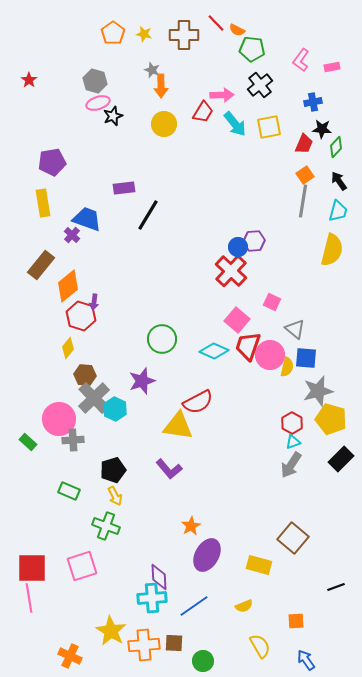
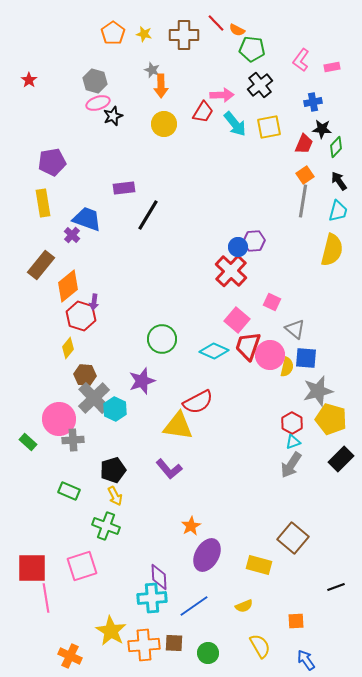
pink line at (29, 598): moved 17 px right
green circle at (203, 661): moved 5 px right, 8 px up
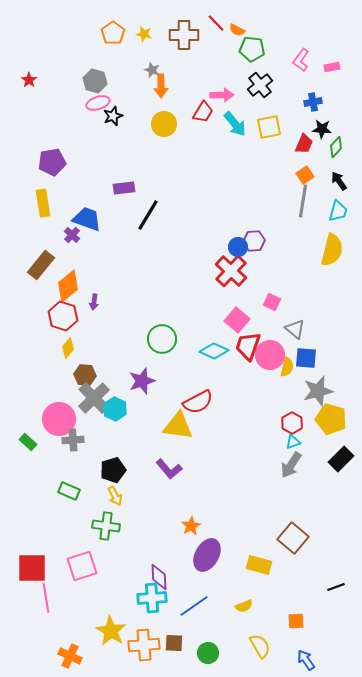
red hexagon at (81, 316): moved 18 px left
green cross at (106, 526): rotated 12 degrees counterclockwise
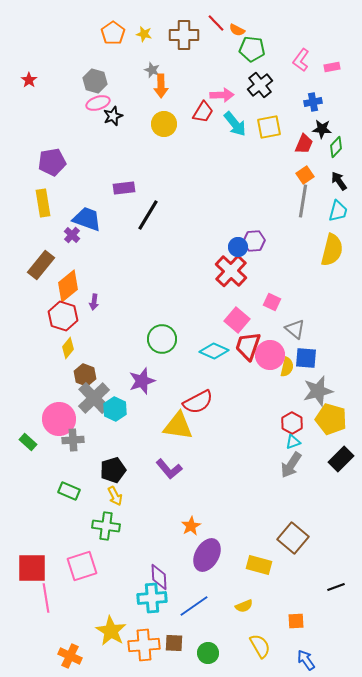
brown hexagon at (85, 375): rotated 15 degrees clockwise
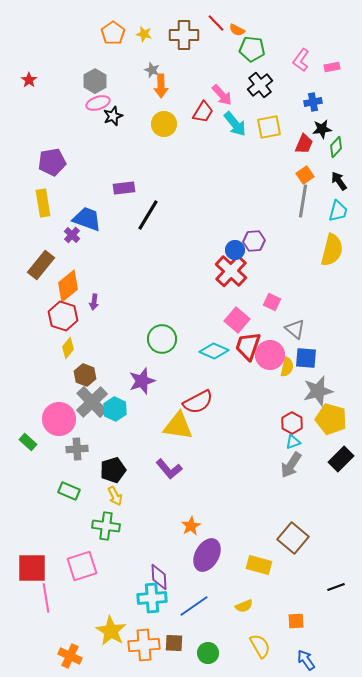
gray hexagon at (95, 81): rotated 15 degrees clockwise
pink arrow at (222, 95): rotated 50 degrees clockwise
black star at (322, 129): rotated 12 degrees counterclockwise
blue circle at (238, 247): moved 3 px left, 3 px down
gray cross at (94, 398): moved 2 px left, 4 px down
gray cross at (73, 440): moved 4 px right, 9 px down
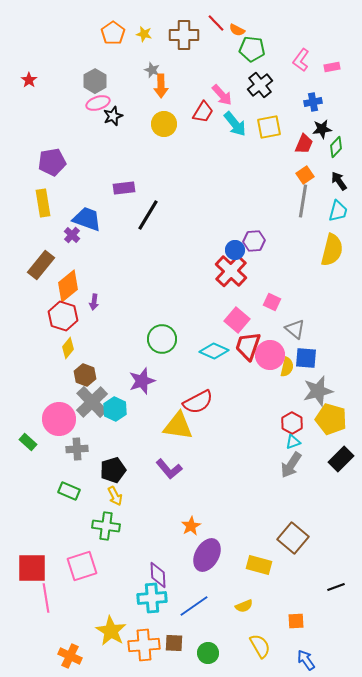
purple diamond at (159, 577): moved 1 px left, 2 px up
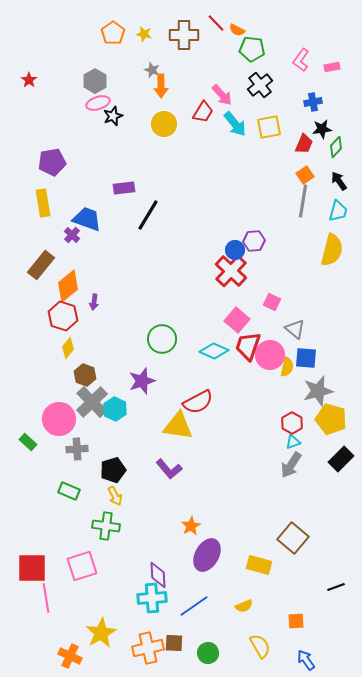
yellow star at (111, 631): moved 10 px left, 2 px down; rotated 12 degrees clockwise
orange cross at (144, 645): moved 4 px right, 3 px down; rotated 8 degrees counterclockwise
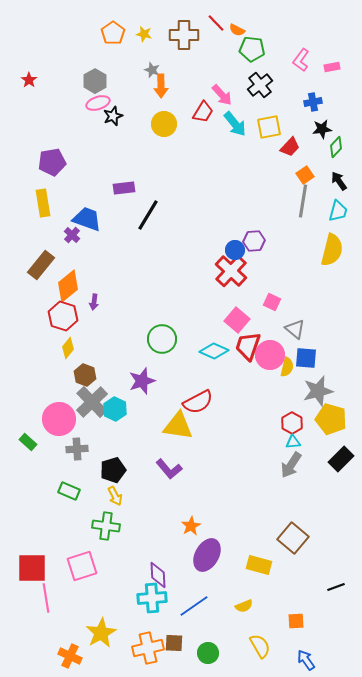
red trapezoid at (304, 144): moved 14 px left, 3 px down; rotated 20 degrees clockwise
cyan triangle at (293, 442): rotated 14 degrees clockwise
